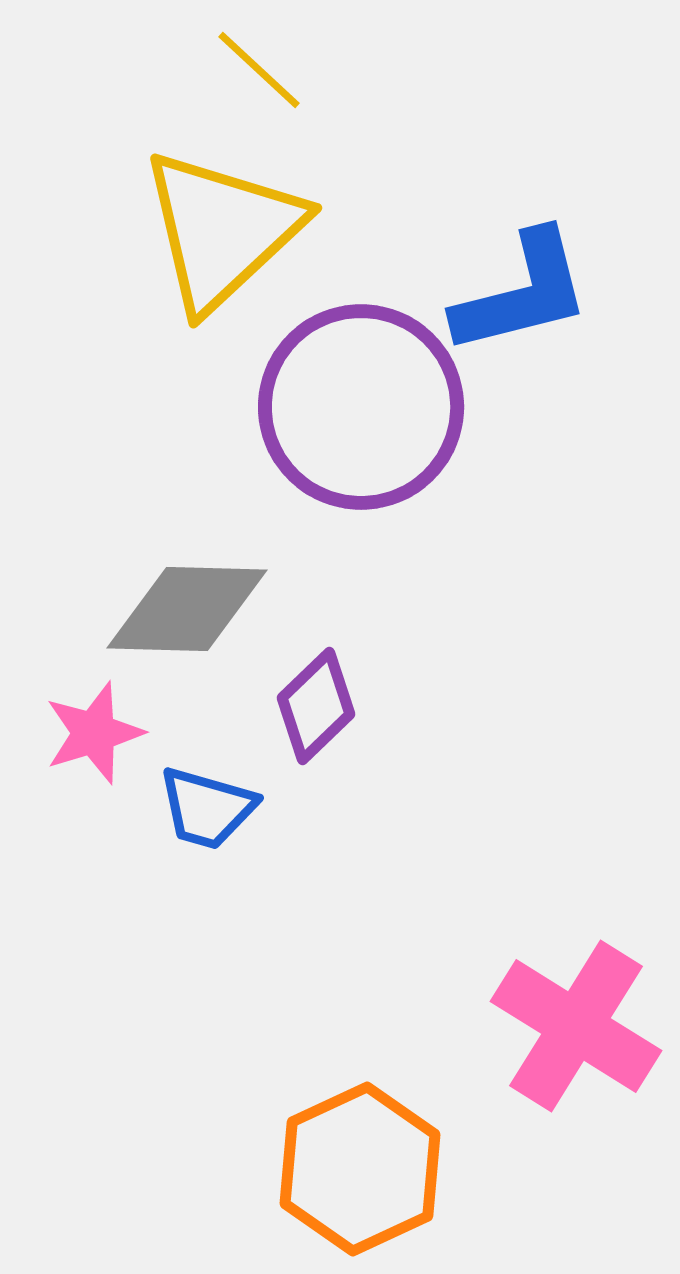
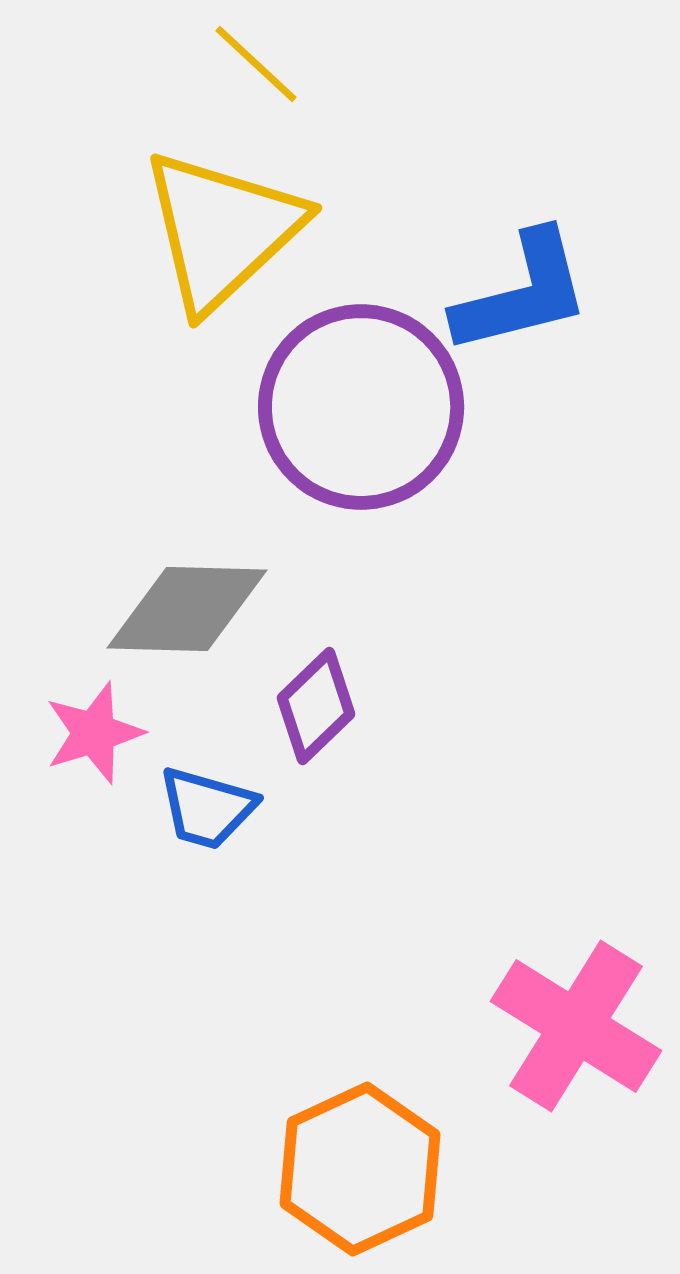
yellow line: moved 3 px left, 6 px up
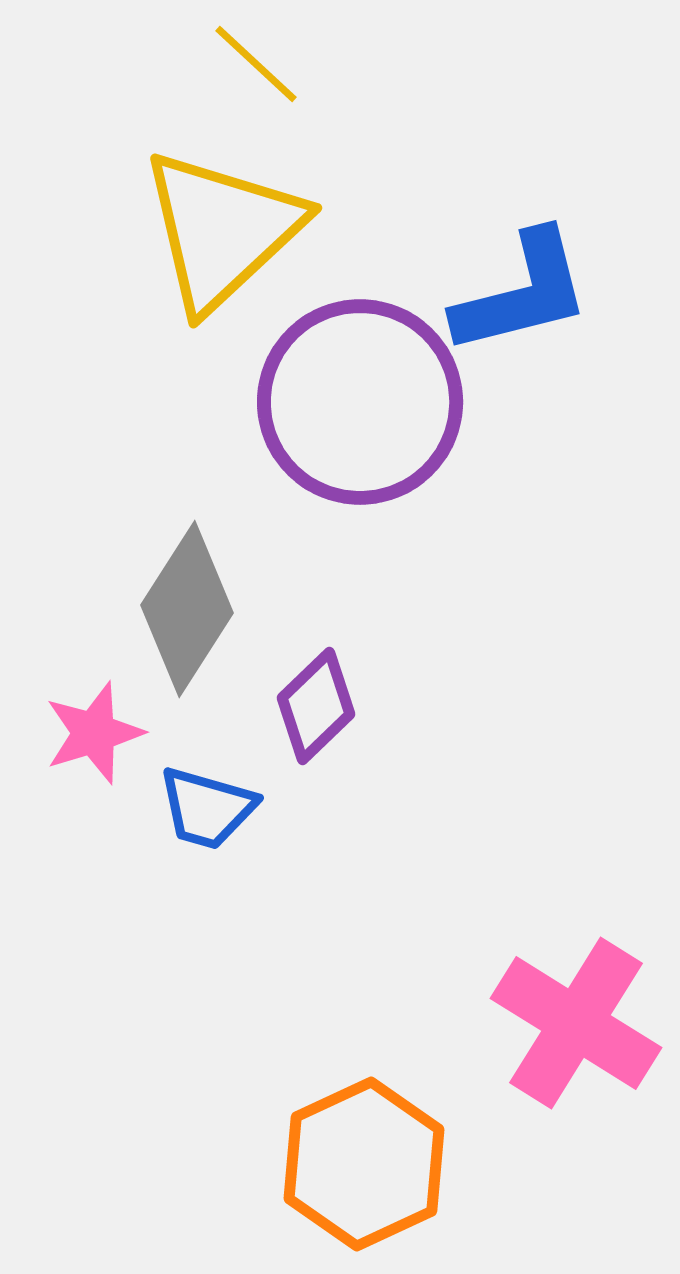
purple circle: moved 1 px left, 5 px up
gray diamond: rotated 59 degrees counterclockwise
pink cross: moved 3 px up
orange hexagon: moved 4 px right, 5 px up
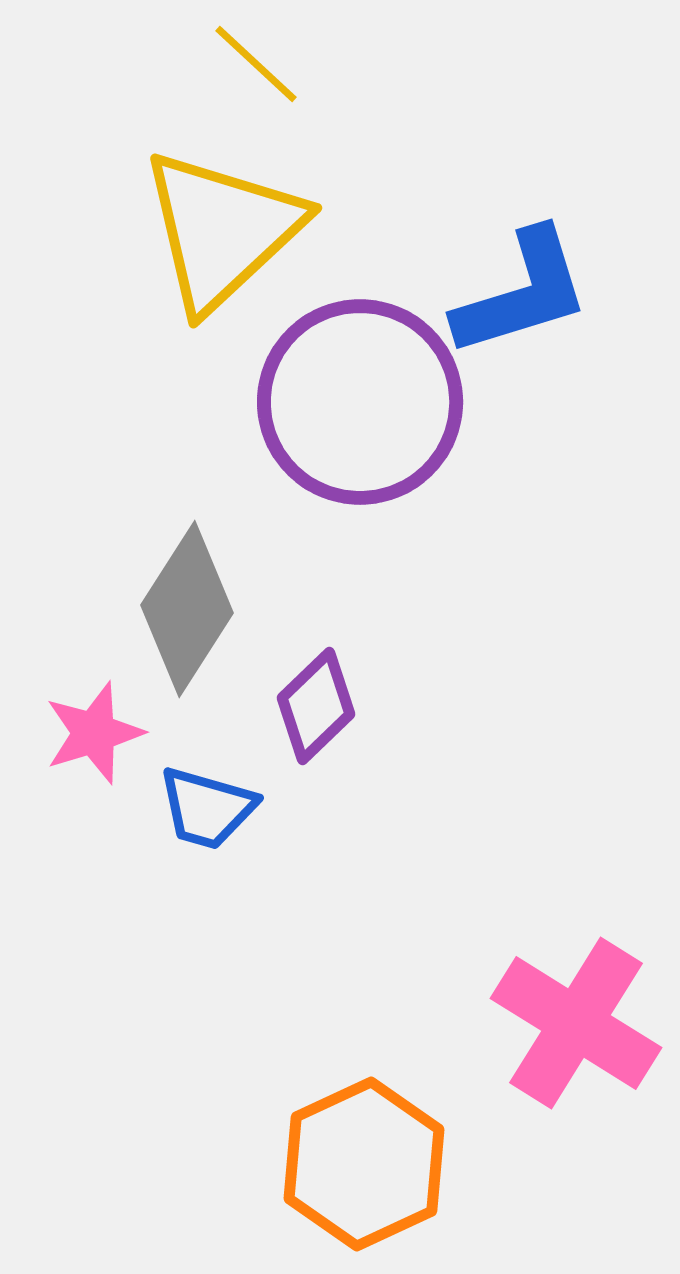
blue L-shape: rotated 3 degrees counterclockwise
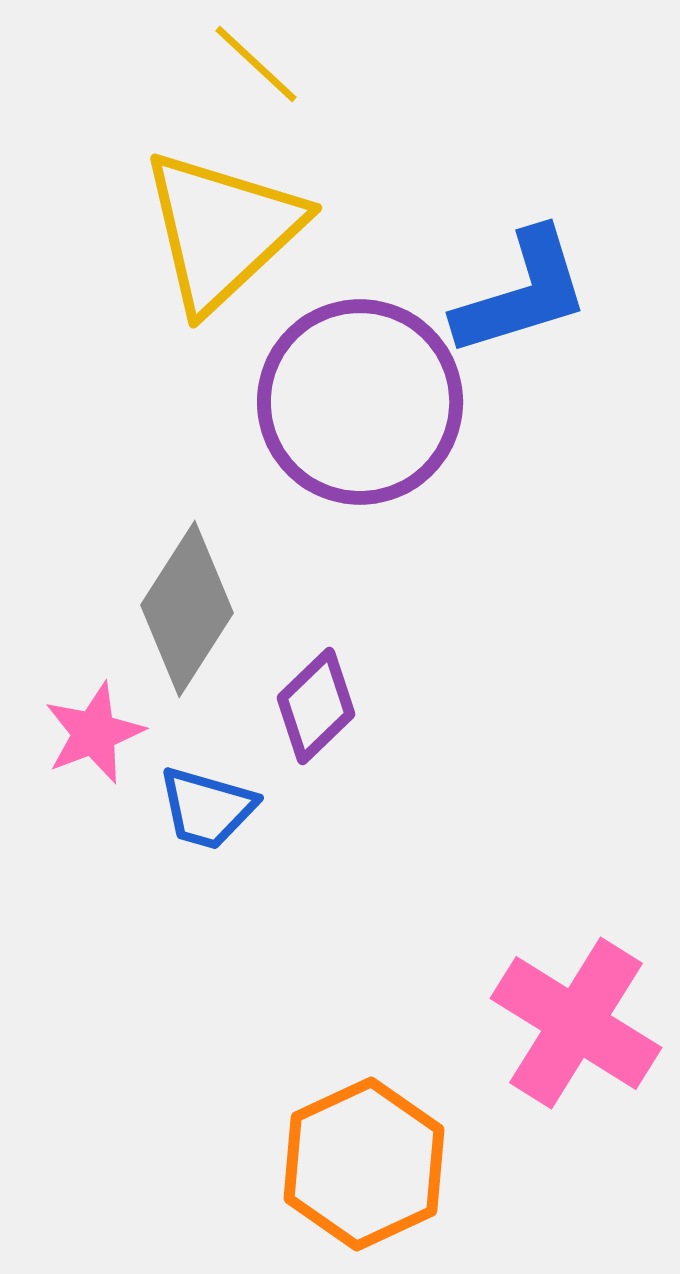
pink star: rotated 4 degrees counterclockwise
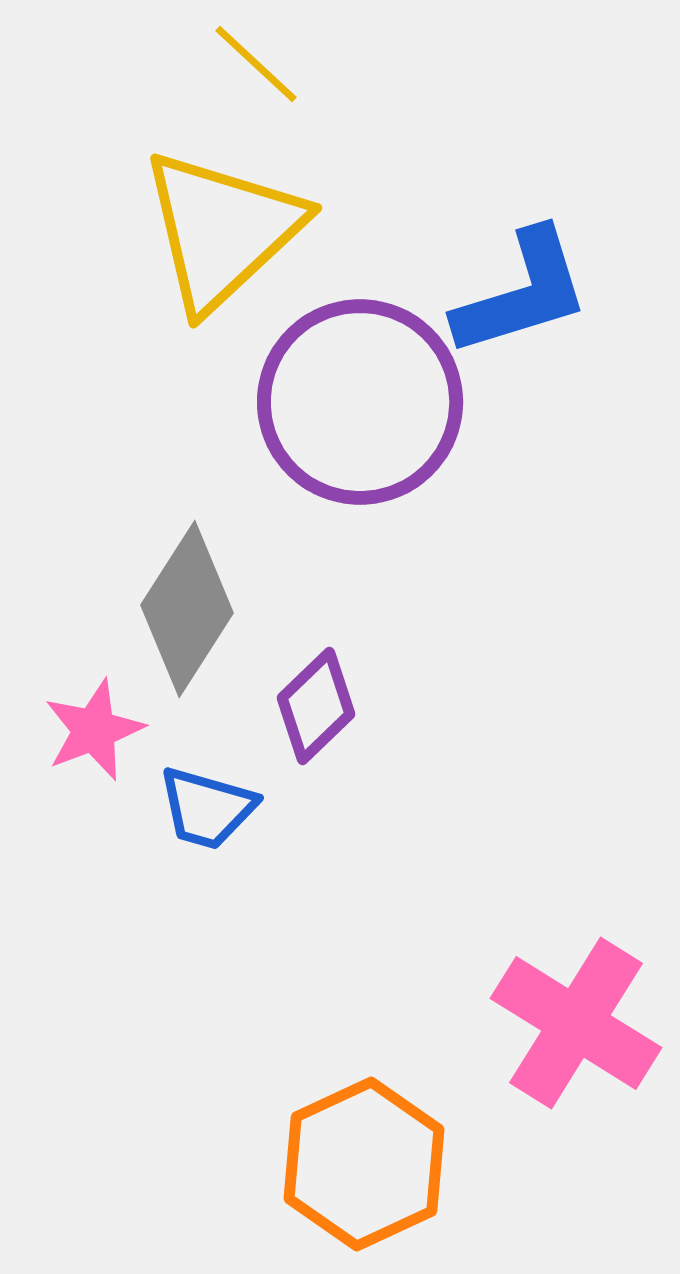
pink star: moved 3 px up
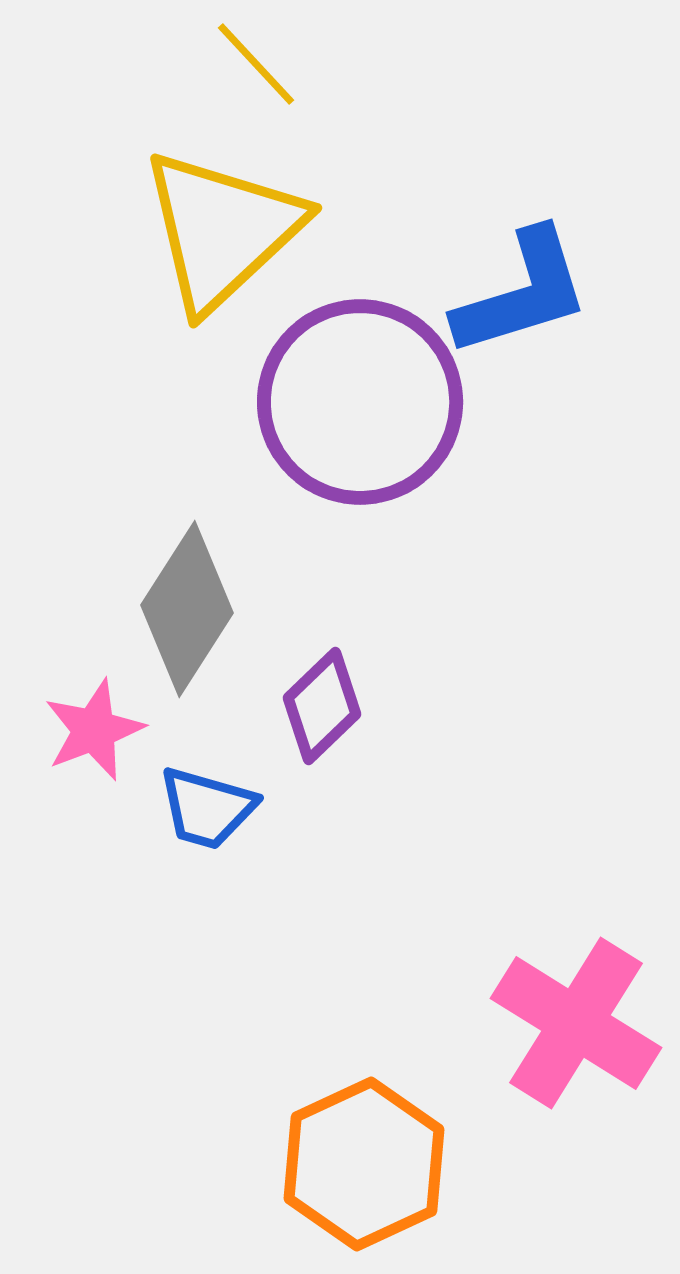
yellow line: rotated 4 degrees clockwise
purple diamond: moved 6 px right
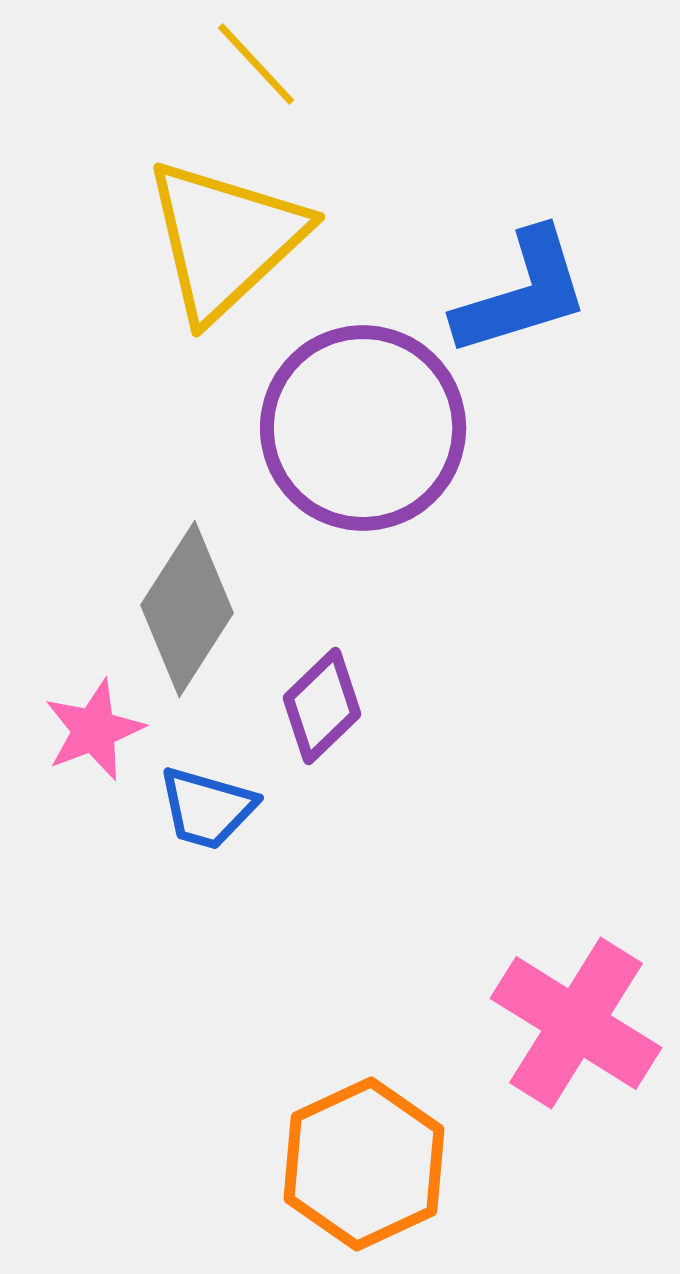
yellow triangle: moved 3 px right, 9 px down
purple circle: moved 3 px right, 26 px down
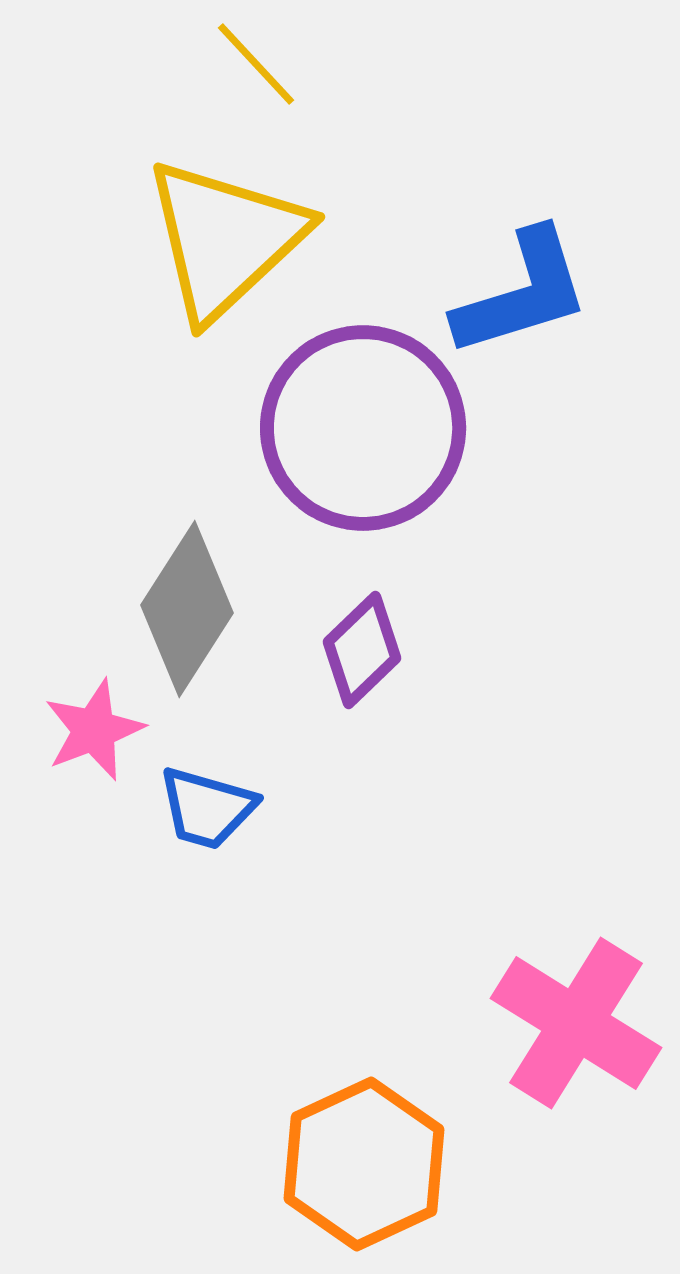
purple diamond: moved 40 px right, 56 px up
